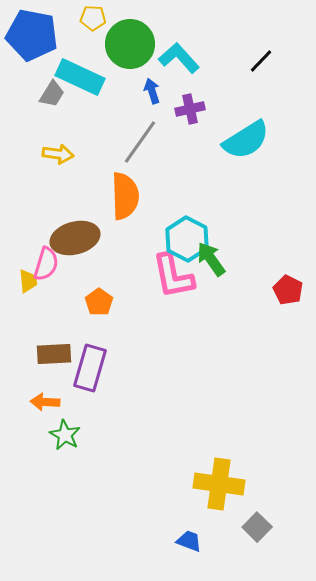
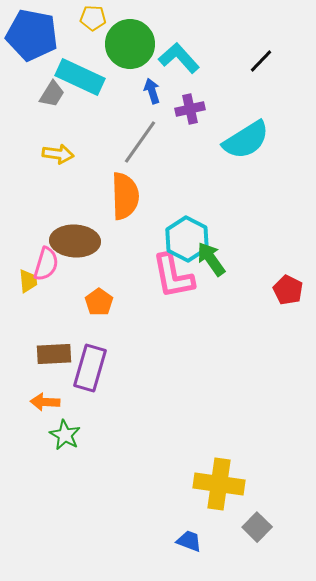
brown ellipse: moved 3 px down; rotated 18 degrees clockwise
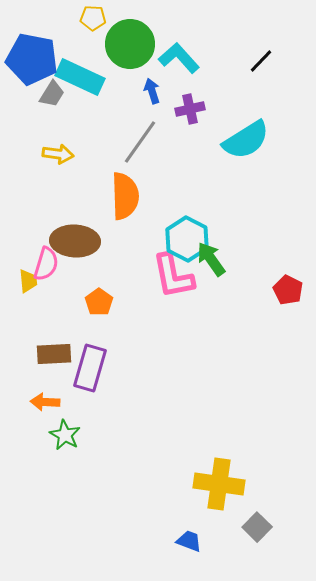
blue pentagon: moved 24 px down
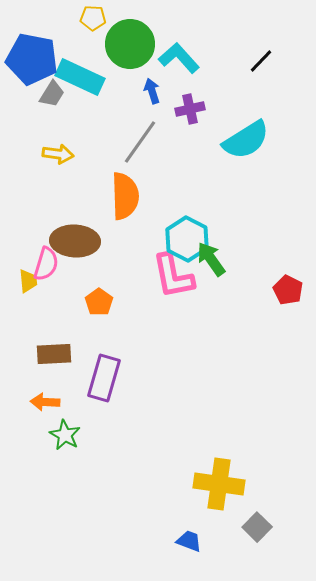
purple rectangle: moved 14 px right, 10 px down
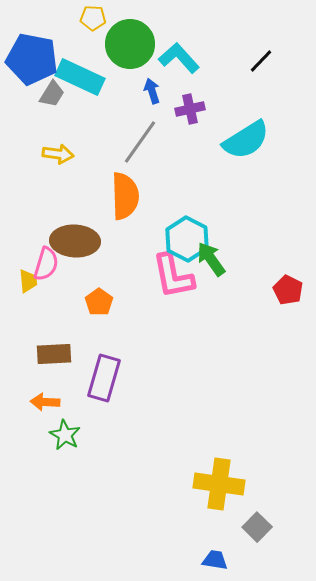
blue trapezoid: moved 26 px right, 19 px down; rotated 12 degrees counterclockwise
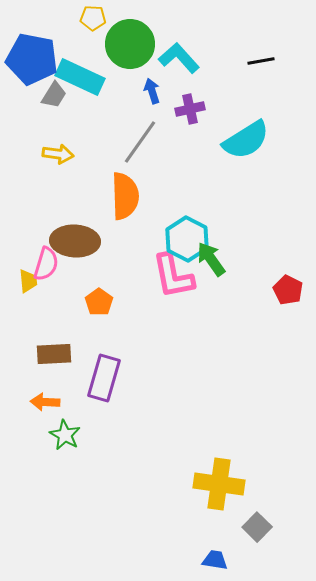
black line: rotated 36 degrees clockwise
gray trapezoid: moved 2 px right, 1 px down
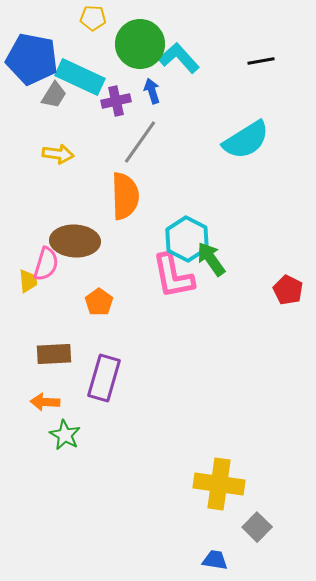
green circle: moved 10 px right
purple cross: moved 74 px left, 8 px up
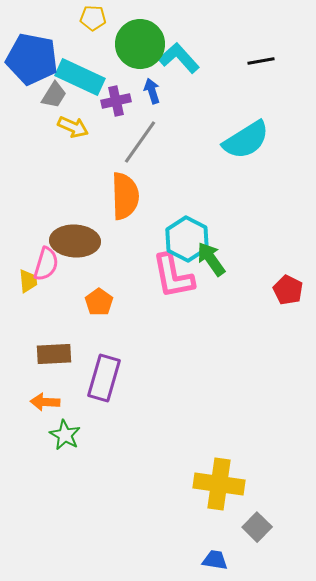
yellow arrow: moved 15 px right, 27 px up; rotated 16 degrees clockwise
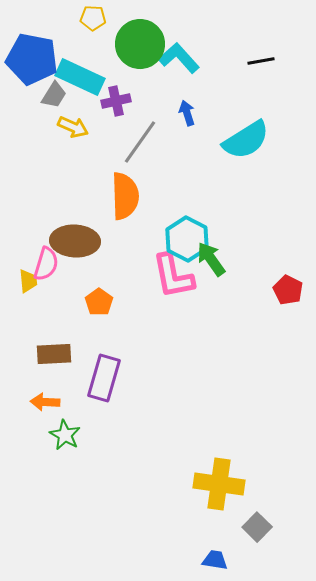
blue arrow: moved 35 px right, 22 px down
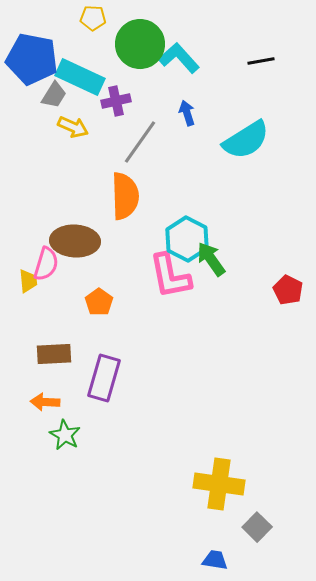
pink L-shape: moved 3 px left
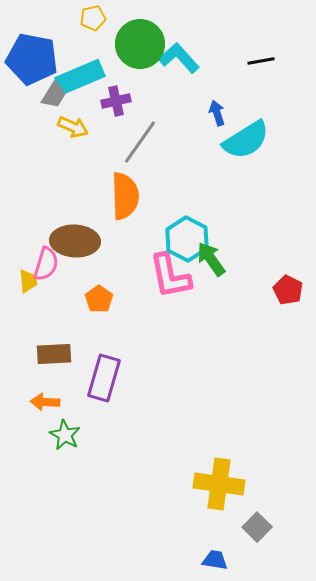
yellow pentagon: rotated 15 degrees counterclockwise
cyan rectangle: rotated 48 degrees counterclockwise
blue arrow: moved 30 px right
orange pentagon: moved 3 px up
